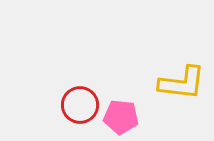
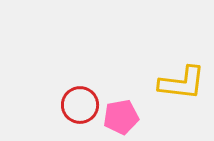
pink pentagon: rotated 16 degrees counterclockwise
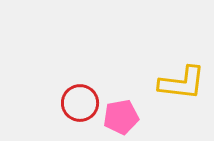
red circle: moved 2 px up
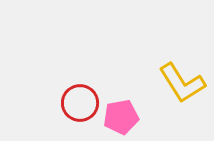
yellow L-shape: rotated 51 degrees clockwise
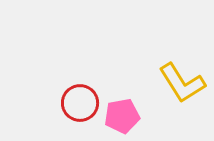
pink pentagon: moved 1 px right, 1 px up
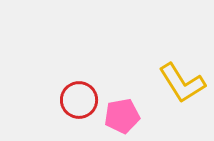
red circle: moved 1 px left, 3 px up
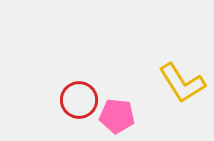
pink pentagon: moved 5 px left; rotated 16 degrees clockwise
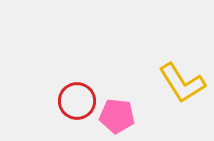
red circle: moved 2 px left, 1 px down
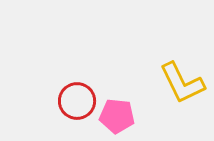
yellow L-shape: rotated 6 degrees clockwise
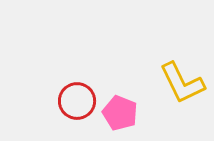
pink pentagon: moved 3 px right, 3 px up; rotated 16 degrees clockwise
